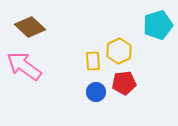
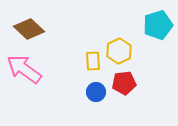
brown diamond: moved 1 px left, 2 px down
pink arrow: moved 3 px down
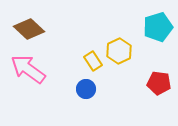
cyan pentagon: moved 2 px down
yellow rectangle: rotated 30 degrees counterclockwise
pink arrow: moved 4 px right
red pentagon: moved 35 px right; rotated 15 degrees clockwise
blue circle: moved 10 px left, 3 px up
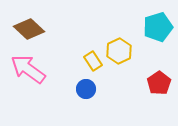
red pentagon: rotated 30 degrees clockwise
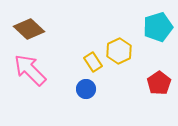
yellow rectangle: moved 1 px down
pink arrow: moved 2 px right, 1 px down; rotated 9 degrees clockwise
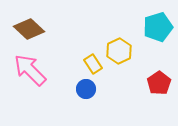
yellow rectangle: moved 2 px down
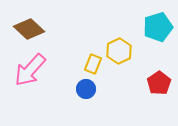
yellow rectangle: rotated 54 degrees clockwise
pink arrow: rotated 93 degrees counterclockwise
